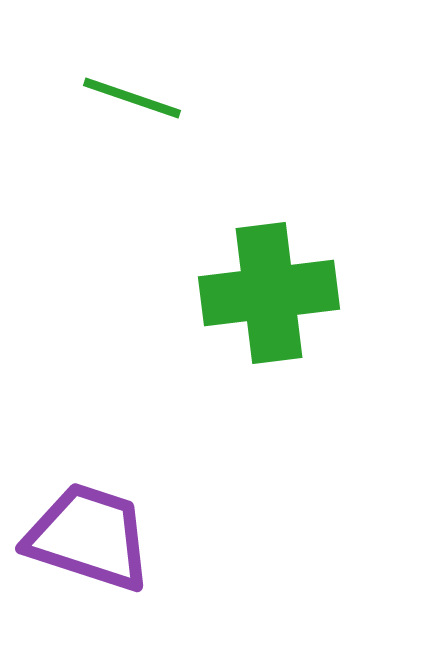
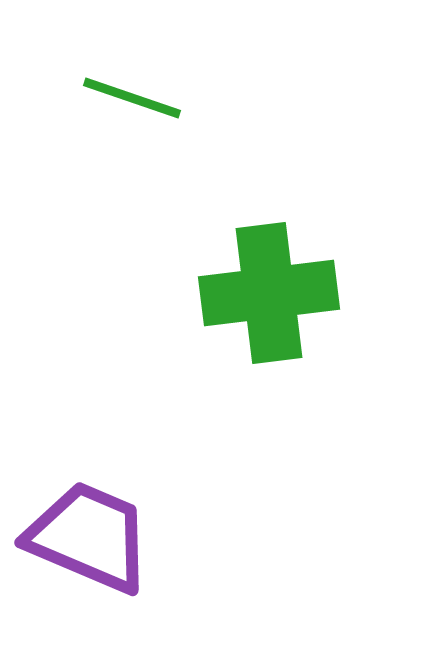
purple trapezoid: rotated 5 degrees clockwise
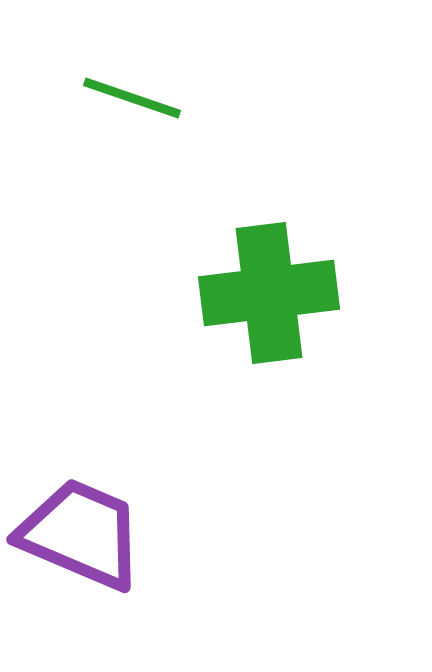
purple trapezoid: moved 8 px left, 3 px up
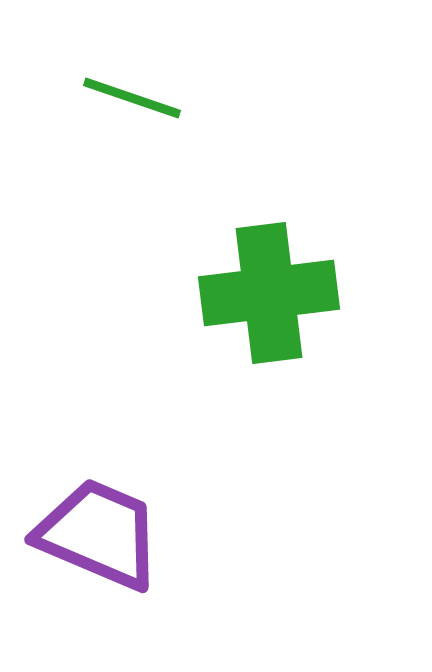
purple trapezoid: moved 18 px right
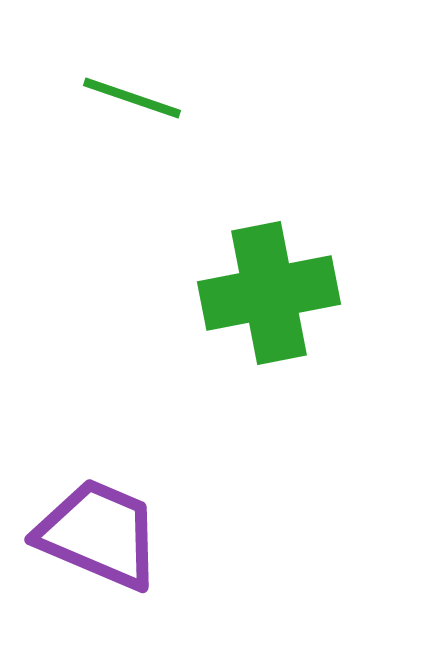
green cross: rotated 4 degrees counterclockwise
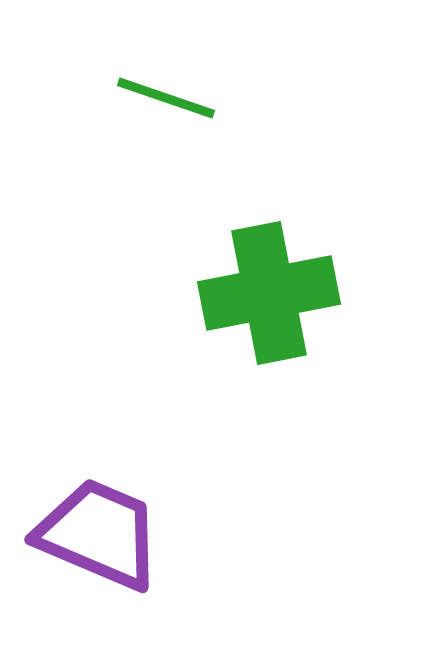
green line: moved 34 px right
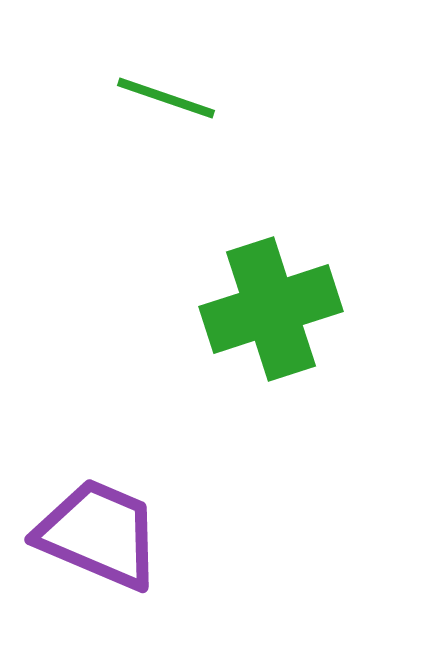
green cross: moved 2 px right, 16 px down; rotated 7 degrees counterclockwise
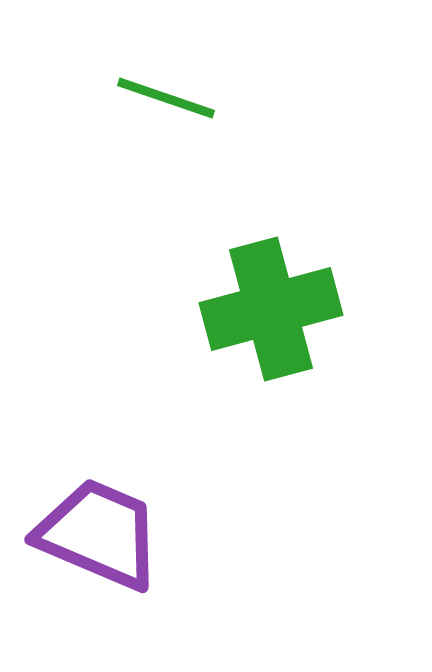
green cross: rotated 3 degrees clockwise
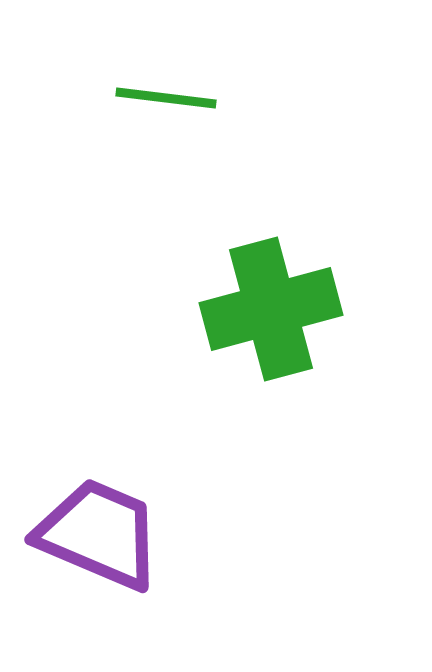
green line: rotated 12 degrees counterclockwise
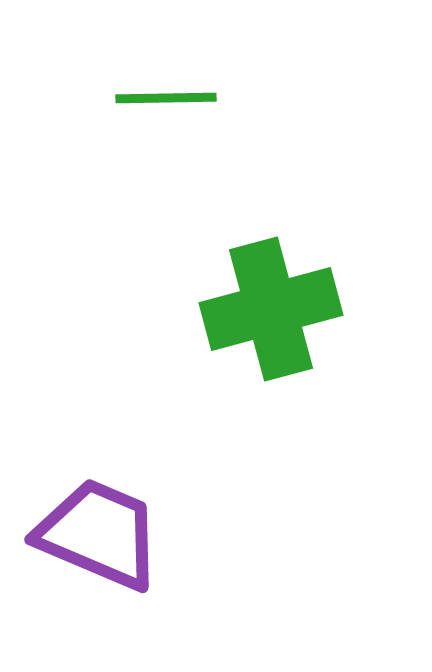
green line: rotated 8 degrees counterclockwise
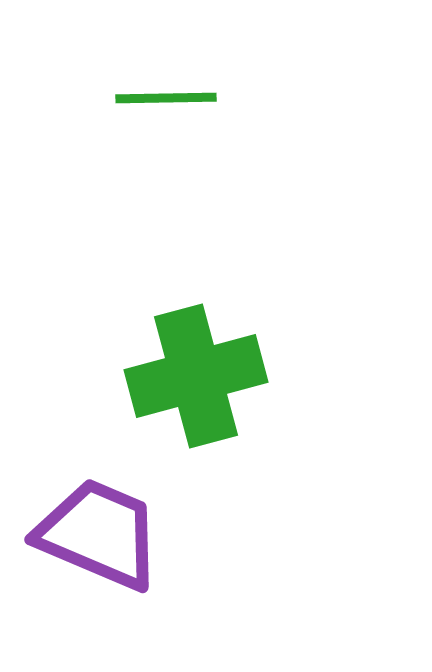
green cross: moved 75 px left, 67 px down
